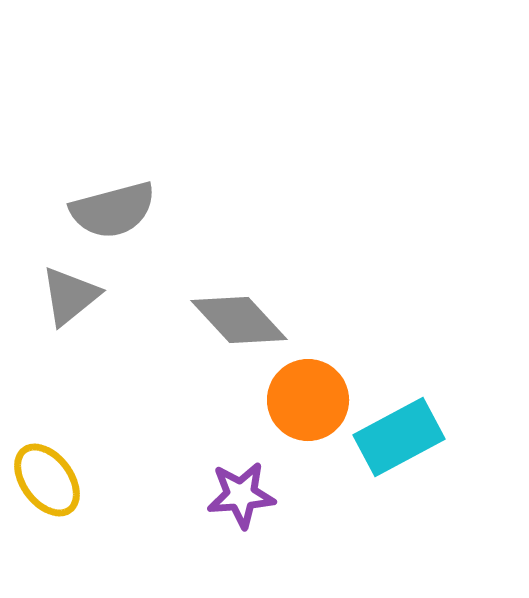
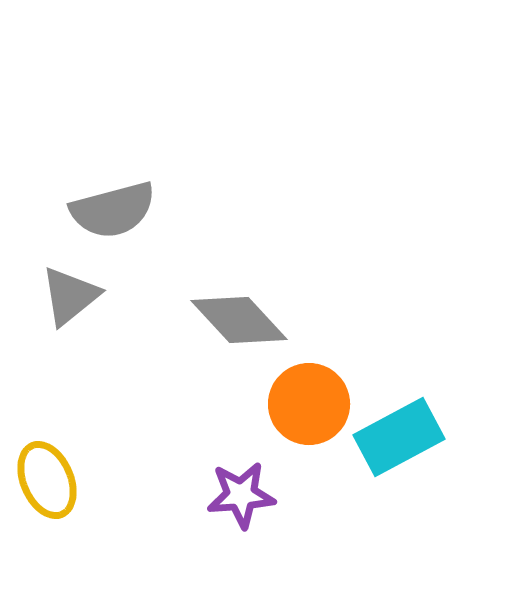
orange circle: moved 1 px right, 4 px down
yellow ellipse: rotated 14 degrees clockwise
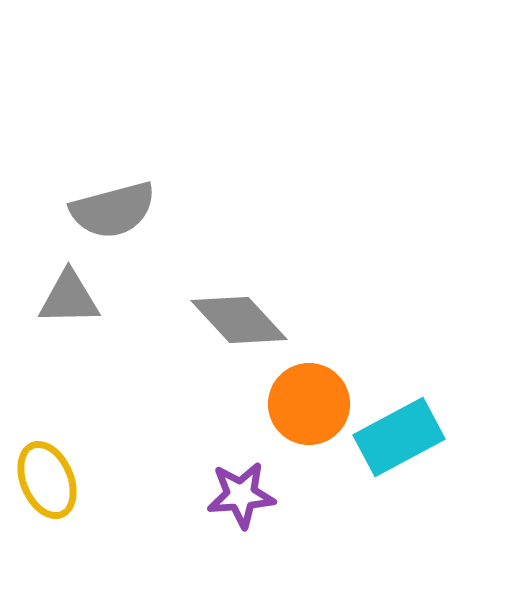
gray triangle: moved 1 px left, 2 px down; rotated 38 degrees clockwise
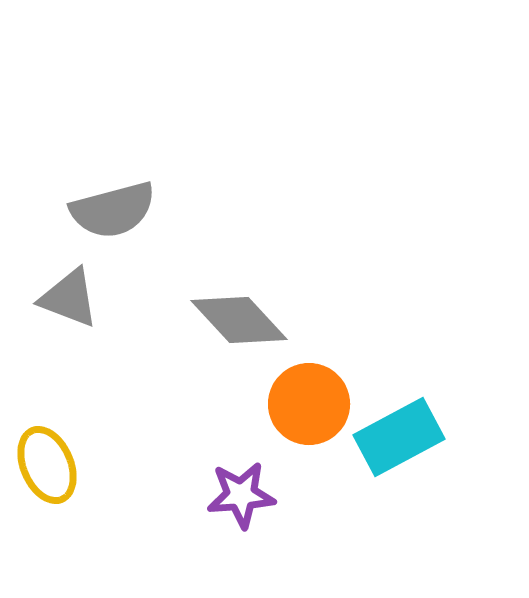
gray triangle: rotated 22 degrees clockwise
yellow ellipse: moved 15 px up
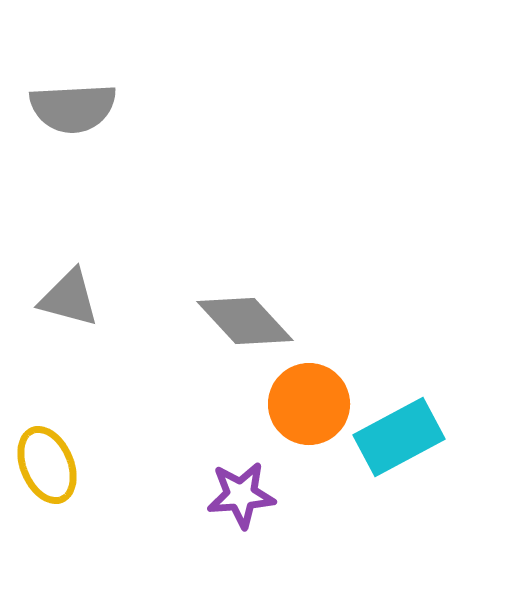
gray semicircle: moved 40 px left, 102 px up; rotated 12 degrees clockwise
gray triangle: rotated 6 degrees counterclockwise
gray diamond: moved 6 px right, 1 px down
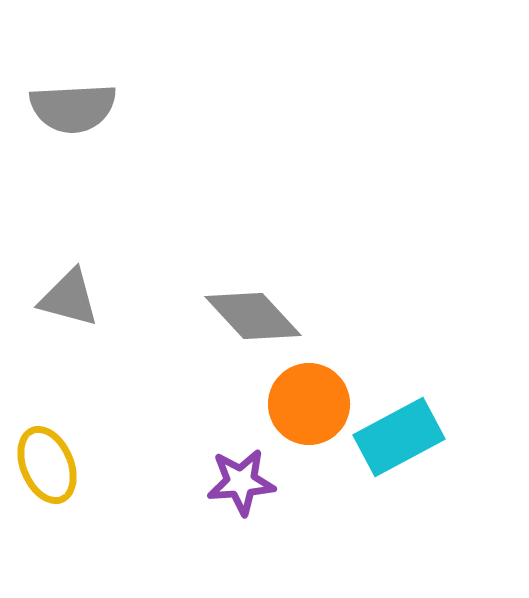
gray diamond: moved 8 px right, 5 px up
purple star: moved 13 px up
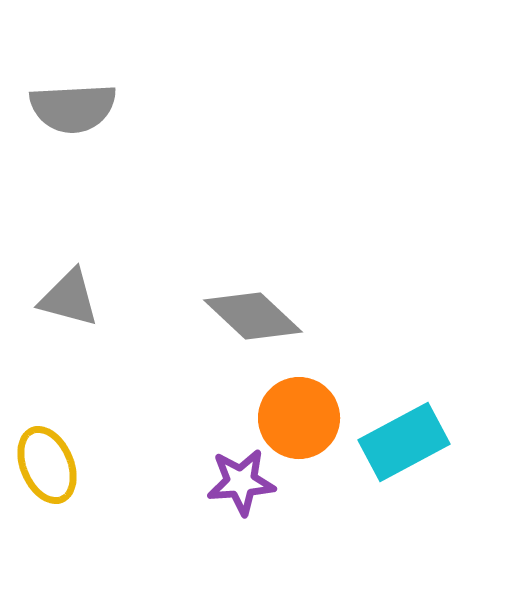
gray diamond: rotated 4 degrees counterclockwise
orange circle: moved 10 px left, 14 px down
cyan rectangle: moved 5 px right, 5 px down
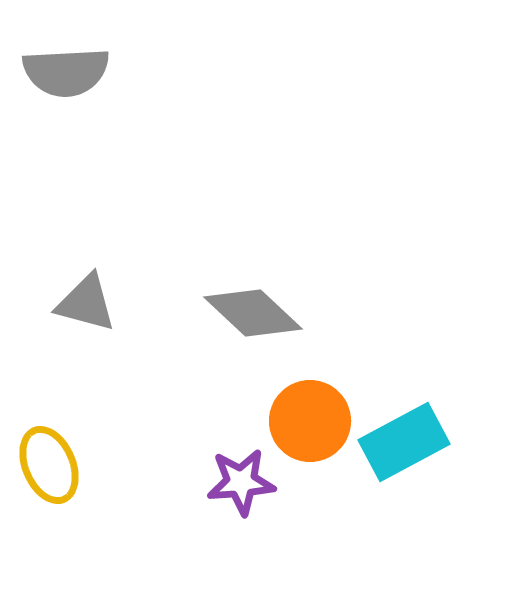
gray semicircle: moved 7 px left, 36 px up
gray triangle: moved 17 px right, 5 px down
gray diamond: moved 3 px up
orange circle: moved 11 px right, 3 px down
yellow ellipse: moved 2 px right
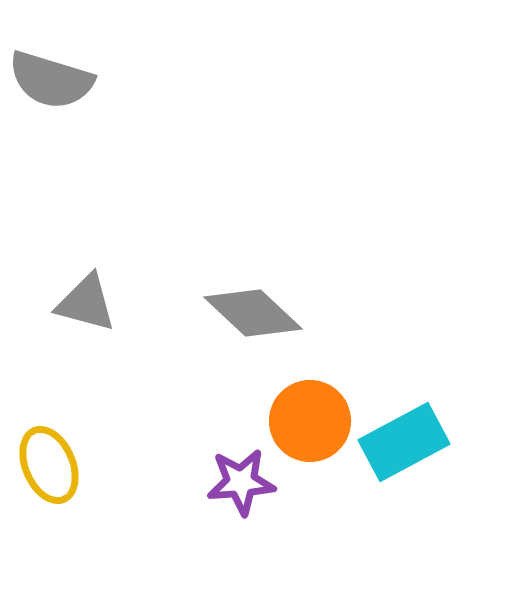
gray semicircle: moved 15 px left, 8 px down; rotated 20 degrees clockwise
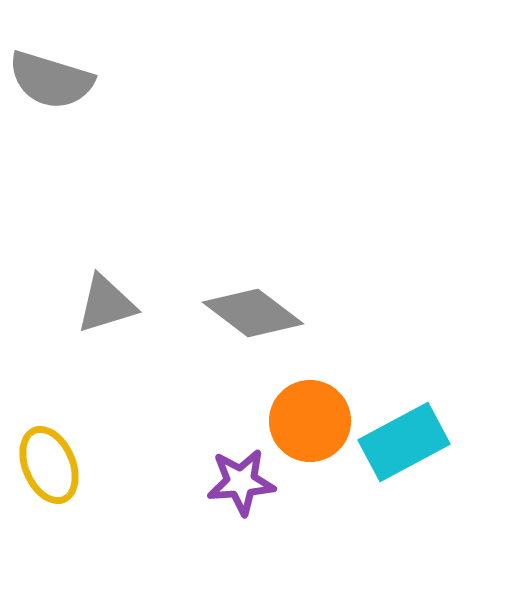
gray triangle: moved 20 px right, 1 px down; rotated 32 degrees counterclockwise
gray diamond: rotated 6 degrees counterclockwise
